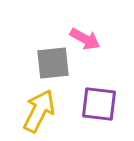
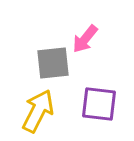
pink arrow: rotated 100 degrees clockwise
yellow arrow: moved 1 px left
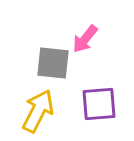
gray square: rotated 12 degrees clockwise
purple square: rotated 12 degrees counterclockwise
